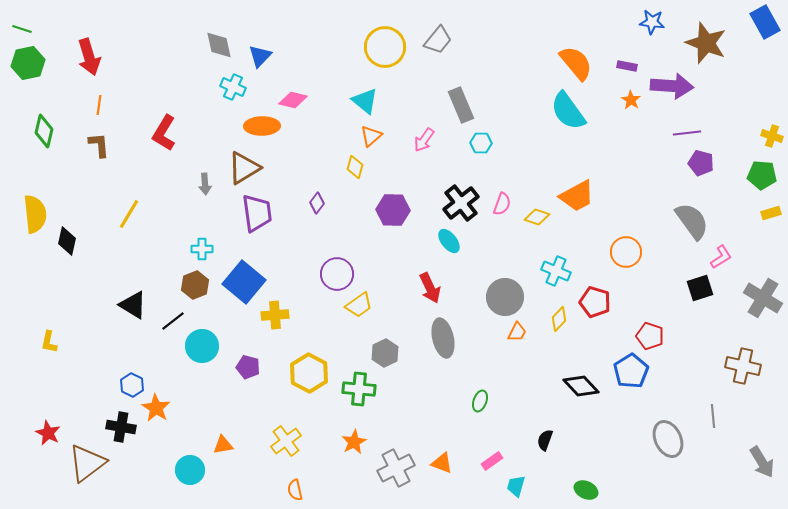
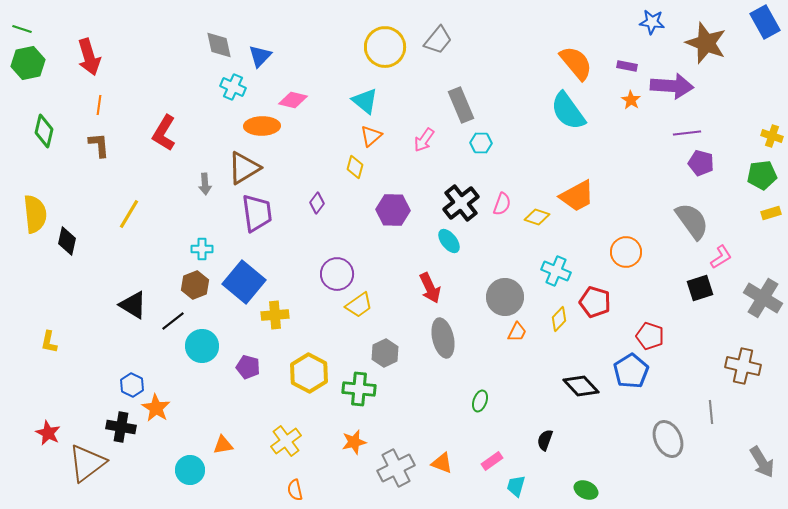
green pentagon at (762, 175): rotated 12 degrees counterclockwise
gray line at (713, 416): moved 2 px left, 4 px up
orange star at (354, 442): rotated 15 degrees clockwise
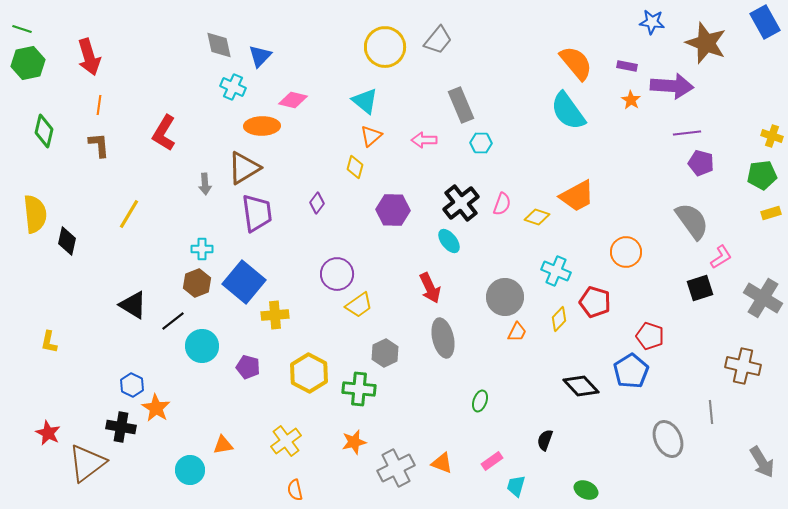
pink arrow at (424, 140): rotated 55 degrees clockwise
brown hexagon at (195, 285): moved 2 px right, 2 px up
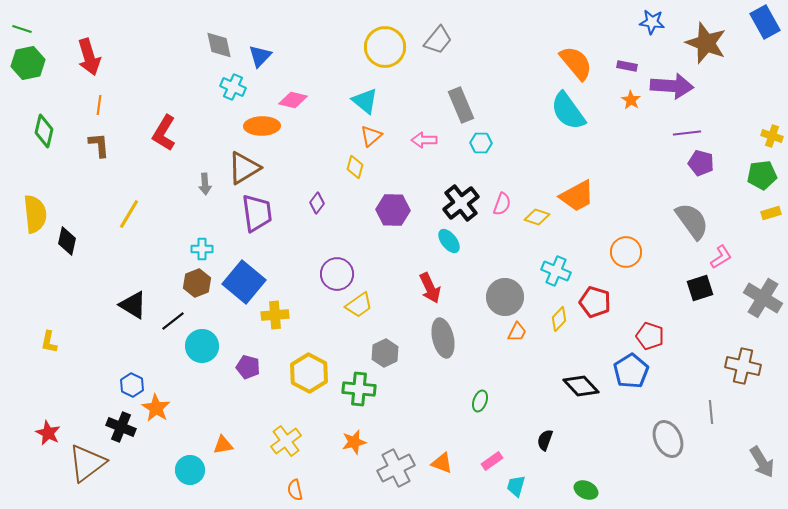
black cross at (121, 427): rotated 12 degrees clockwise
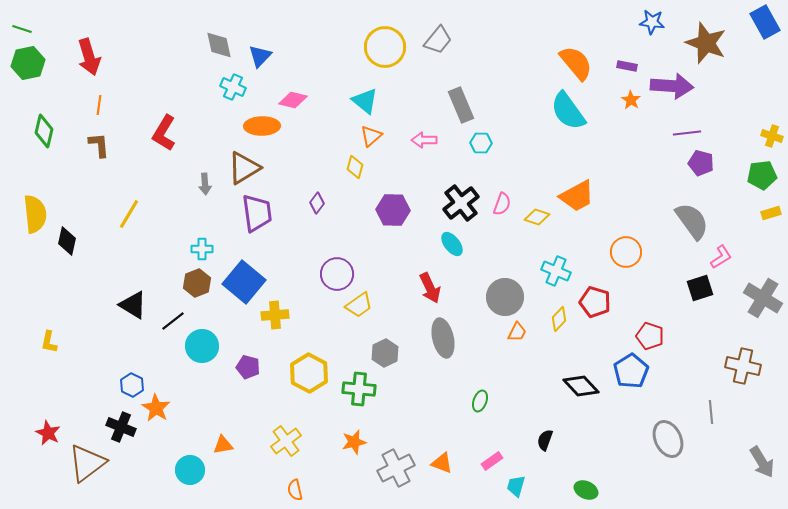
cyan ellipse at (449, 241): moved 3 px right, 3 px down
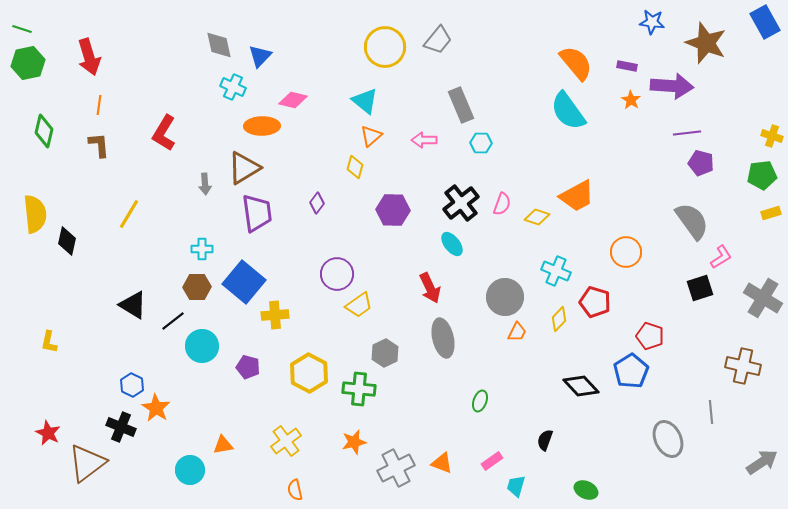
brown hexagon at (197, 283): moved 4 px down; rotated 20 degrees clockwise
gray arrow at (762, 462): rotated 92 degrees counterclockwise
